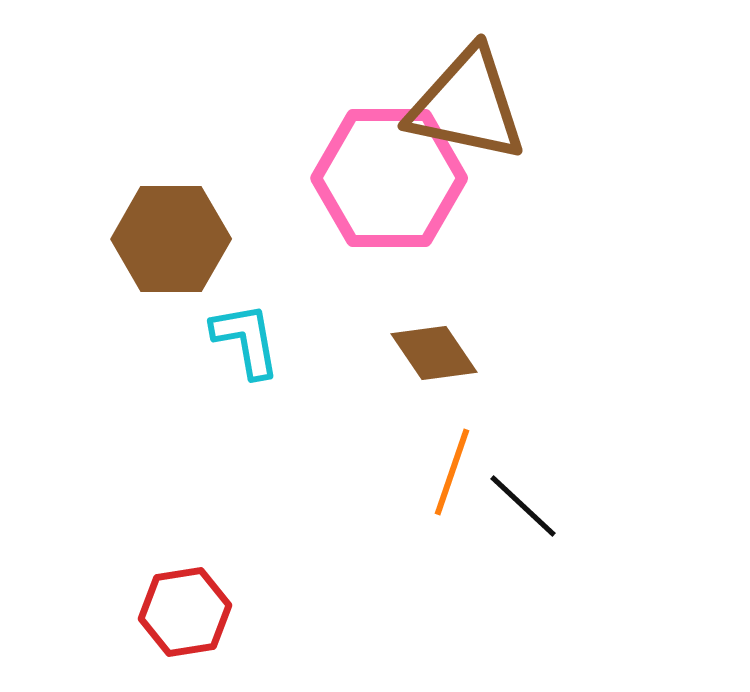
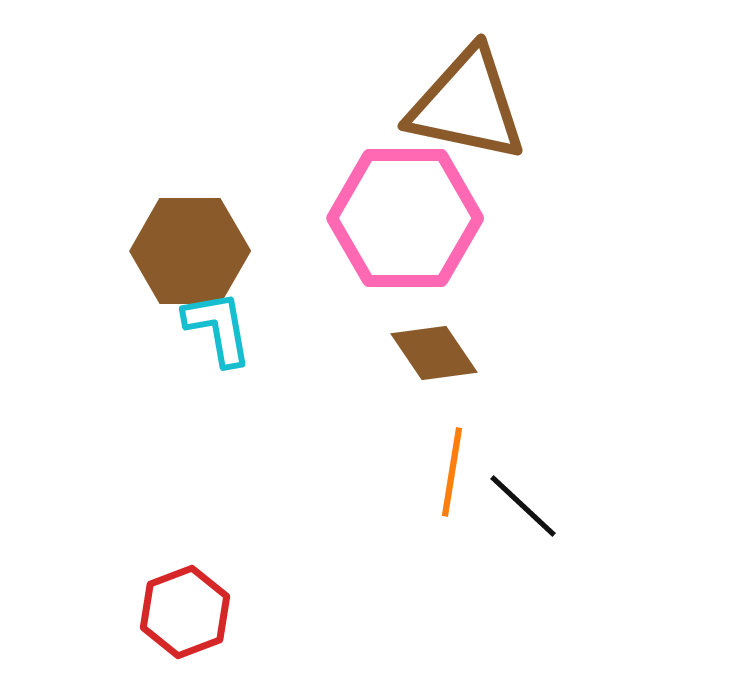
pink hexagon: moved 16 px right, 40 px down
brown hexagon: moved 19 px right, 12 px down
cyan L-shape: moved 28 px left, 12 px up
orange line: rotated 10 degrees counterclockwise
red hexagon: rotated 12 degrees counterclockwise
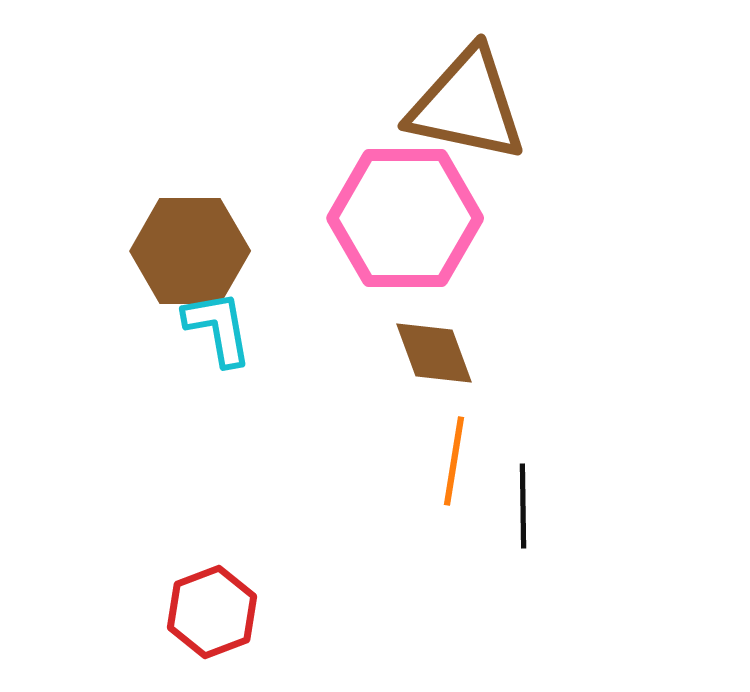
brown diamond: rotated 14 degrees clockwise
orange line: moved 2 px right, 11 px up
black line: rotated 46 degrees clockwise
red hexagon: moved 27 px right
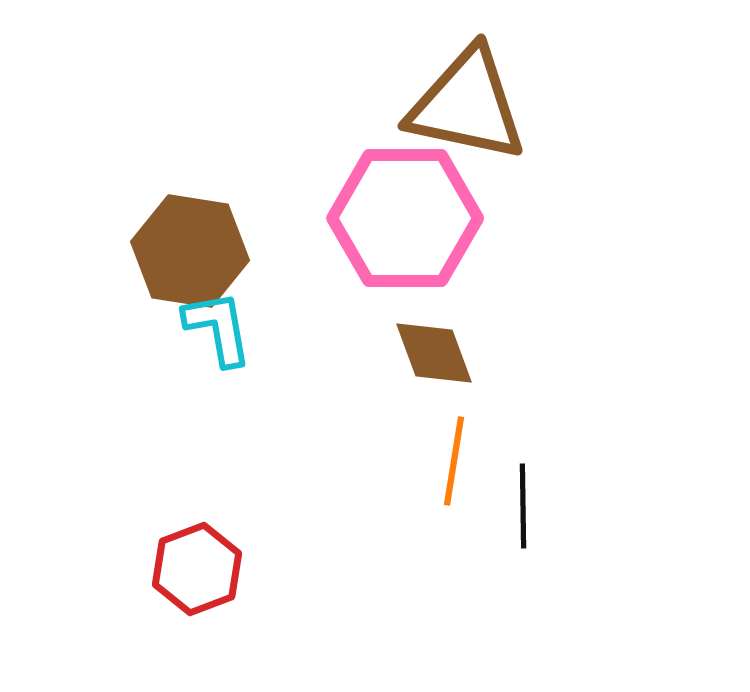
brown hexagon: rotated 9 degrees clockwise
red hexagon: moved 15 px left, 43 px up
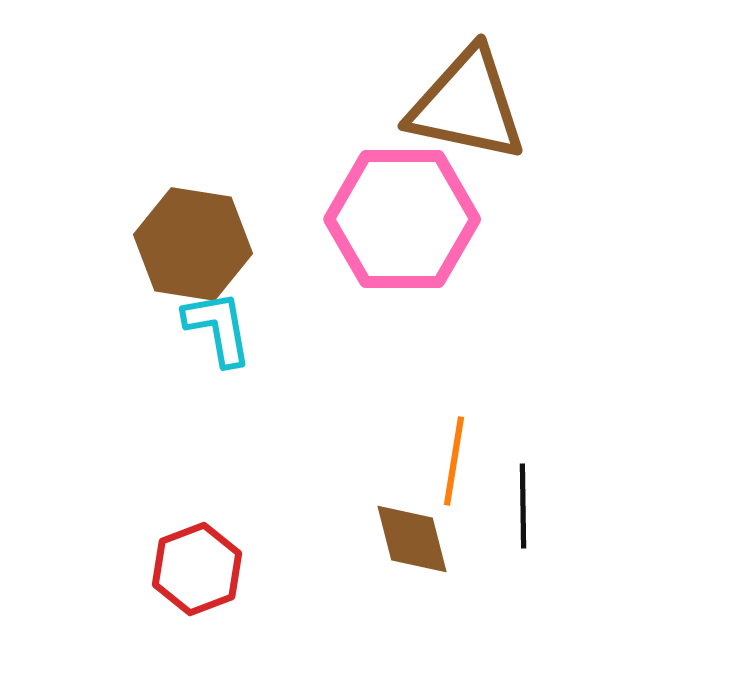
pink hexagon: moved 3 px left, 1 px down
brown hexagon: moved 3 px right, 7 px up
brown diamond: moved 22 px left, 186 px down; rotated 6 degrees clockwise
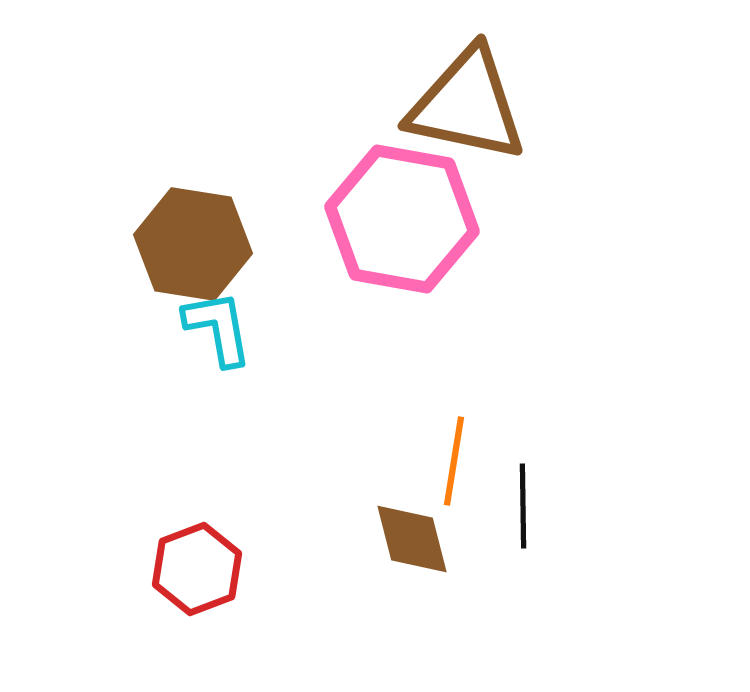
pink hexagon: rotated 10 degrees clockwise
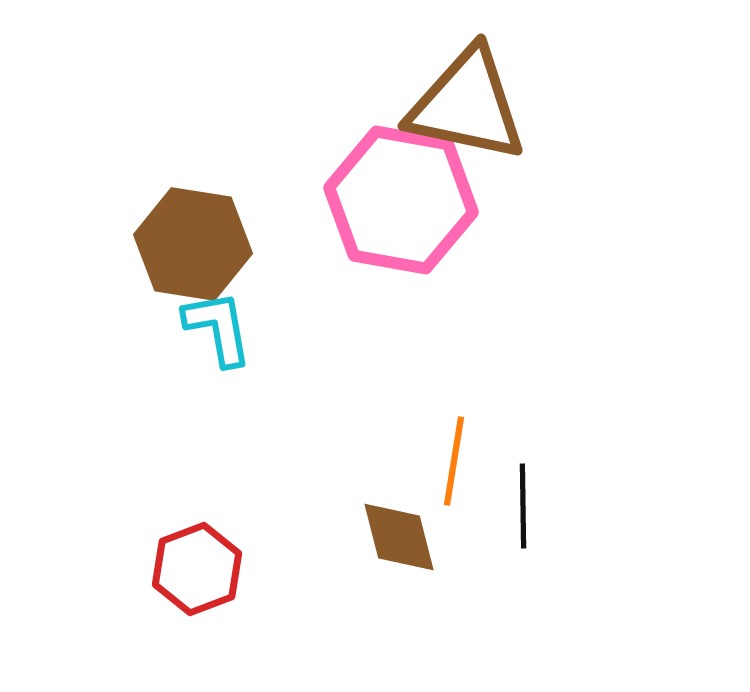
pink hexagon: moved 1 px left, 19 px up
brown diamond: moved 13 px left, 2 px up
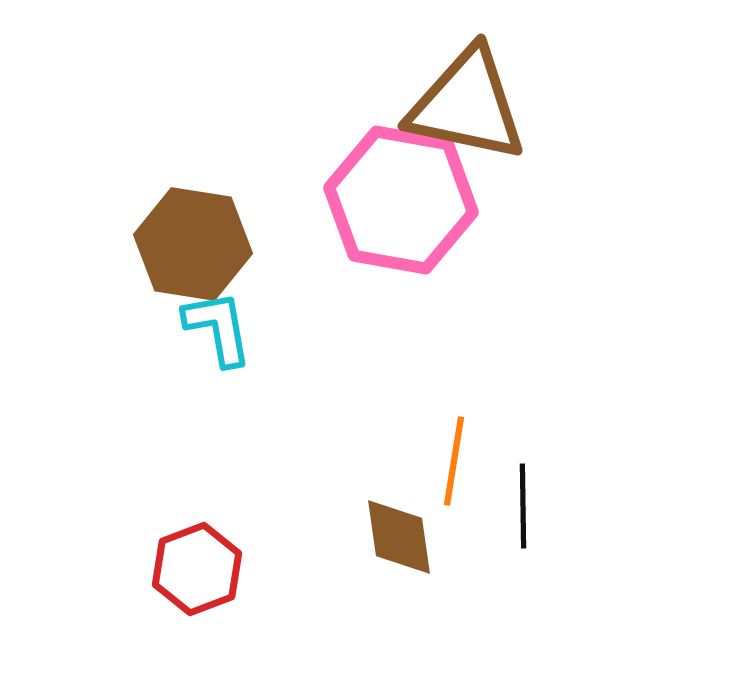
brown diamond: rotated 6 degrees clockwise
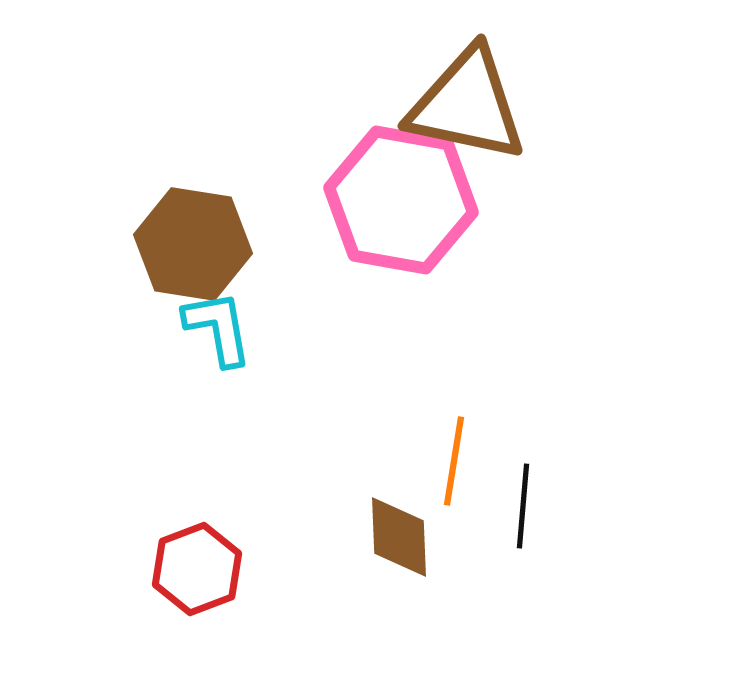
black line: rotated 6 degrees clockwise
brown diamond: rotated 6 degrees clockwise
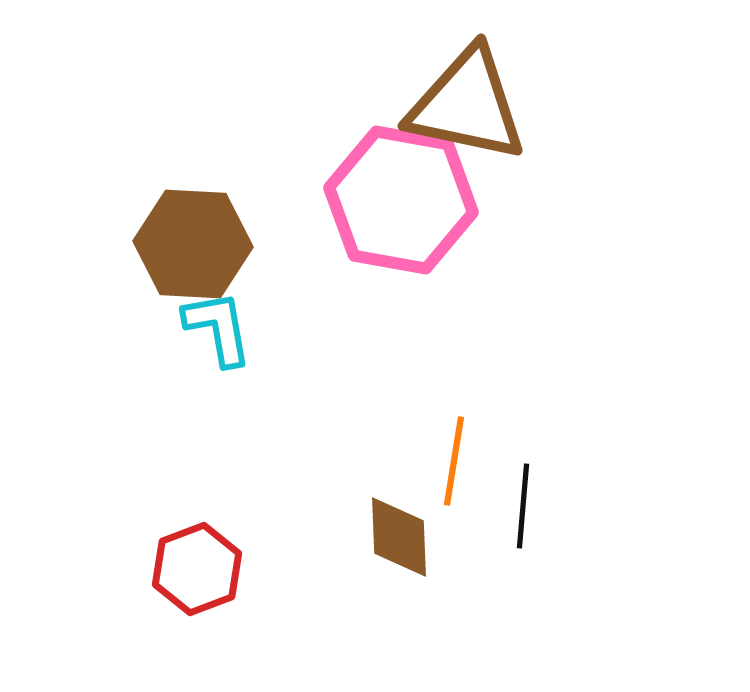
brown hexagon: rotated 6 degrees counterclockwise
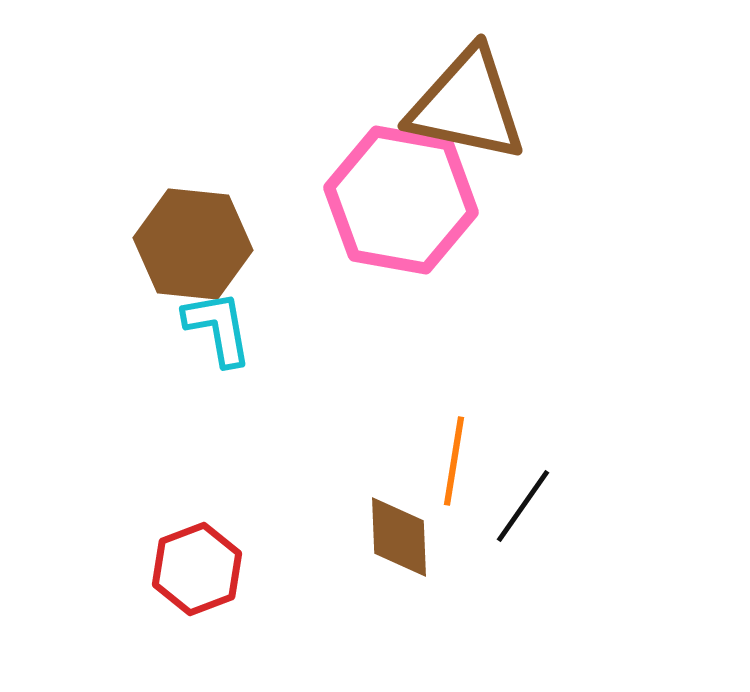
brown hexagon: rotated 3 degrees clockwise
black line: rotated 30 degrees clockwise
